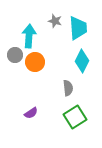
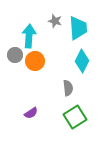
orange circle: moved 1 px up
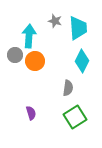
gray semicircle: rotated 14 degrees clockwise
purple semicircle: rotated 72 degrees counterclockwise
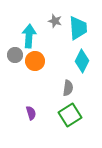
green square: moved 5 px left, 2 px up
